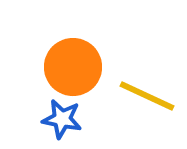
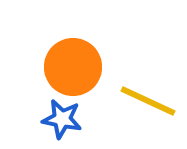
yellow line: moved 1 px right, 5 px down
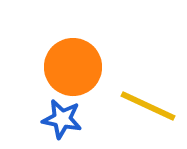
yellow line: moved 5 px down
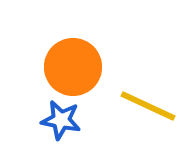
blue star: moved 1 px left, 1 px down
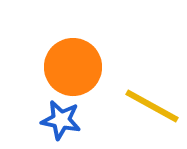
yellow line: moved 4 px right; rotated 4 degrees clockwise
